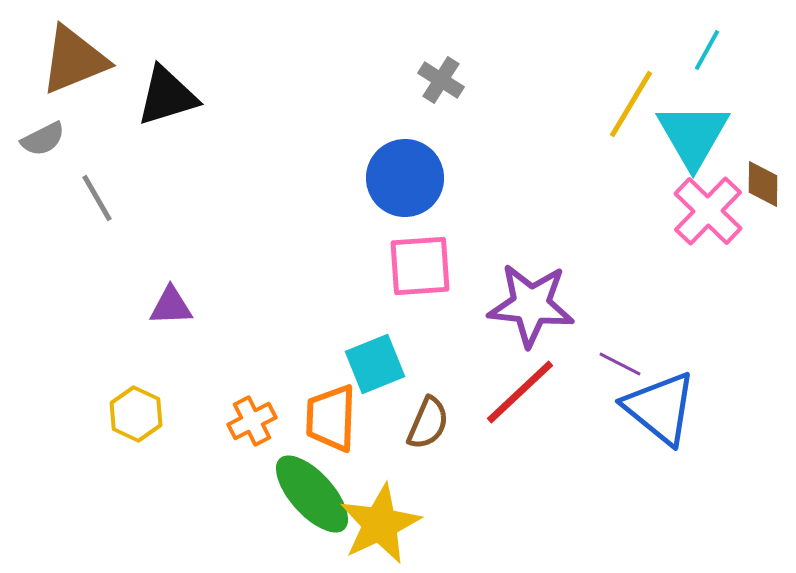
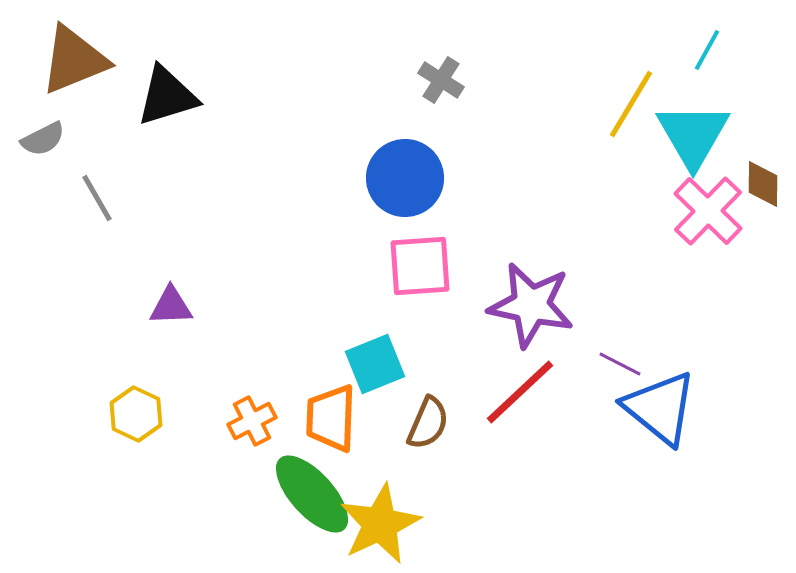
purple star: rotated 6 degrees clockwise
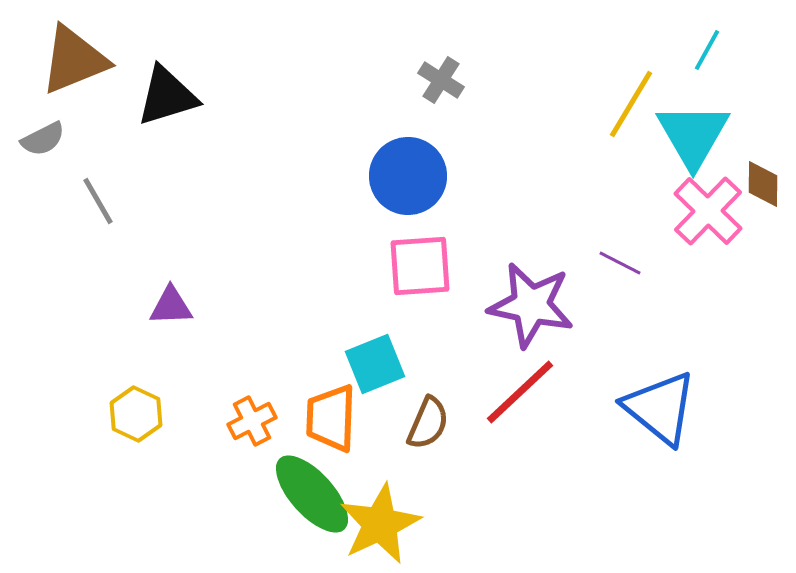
blue circle: moved 3 px right, 2 px up
gray line: moved 1 px right, 3 px down
purple line: moved 101 px up
